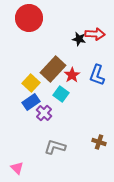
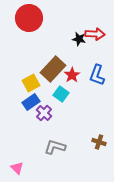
yellow square: rotated 18 degrees clockwise
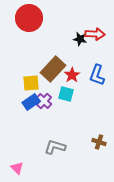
black star: moved 1 px right
yellow square: rotated 24 degrees clockwise
cyan square: moved 5 px right; rotated 21 degrees counterclockwise
purple cross: moved 12 px up
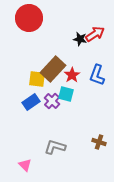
red arrow: rotated 36 degrees counterclockwise
yellow square: moved 6 px right, 4 px up; rotated 12 degrees clockwise
purple cross: moved 8 px right
pink triangle: moved 8 px right, 3 px up
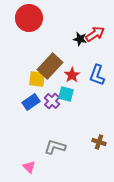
brown rectangle: moved 3 px left, 3 px up
pink triangle: moved 4 px right, 2 px down
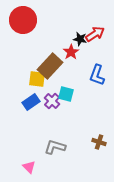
red circle: moved 6 px left, 2 px down
red star: moved 1 px left, 23 px up
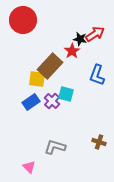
red star: moved 1 px right, 1 px up
